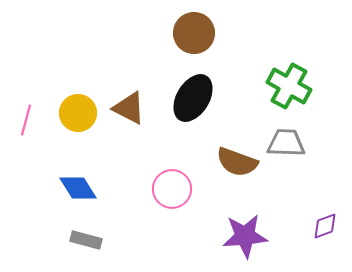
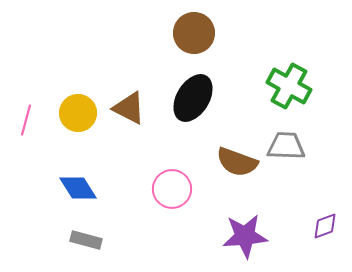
gray trapezoid: moved 3 px down
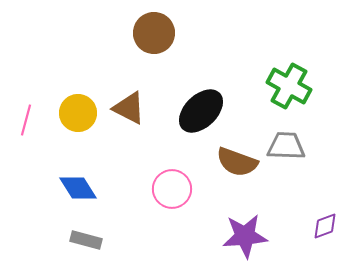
brown circle: moved 40 px left
black ellipse: moved 8 px right, 13 px down; rotated 15 degrees clockwise
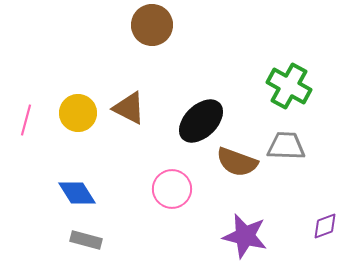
brown circle: moved 2 px left, 8 px up
black ellipse: moved 10 px down
blue diamond: moved 1 px left, 5 px down
purple star: rotated 18 degrees clockwise
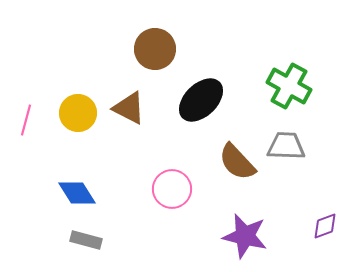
brown circle: moved 3 px right, 24 px down
black ellipse: moved 21 px up
brown semicircle: rotated 27 degrees clockwise
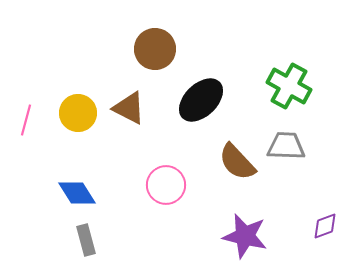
pink circle: moved 6 px left, 4 px up
gray rectangle: rotated 60 degrees clockwise
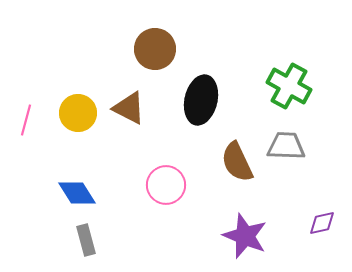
black ellipse: rotated 33 degrees counterclockwise
brown semicircle: rotated 18 degrees clockwise
purple diamond: moved 3 px left, 3 px up; rotated 8 degrees clockwise
purple star: rotated 9 degrees clockwise
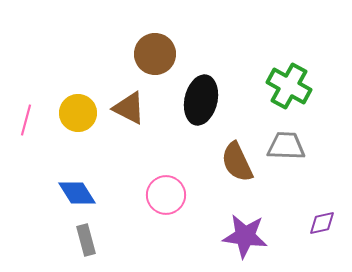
brown circle: moved 5 px down
pink circle: moved 10 px down
purple star: rotated 15 degrees counterclockwise
